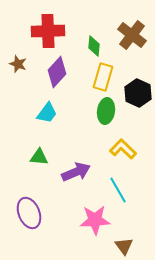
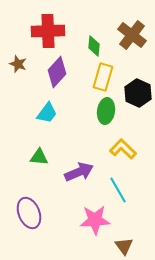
purple arrow: moved 3 px right
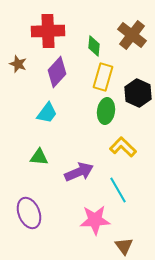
yellow L-shape: moved 2 px up
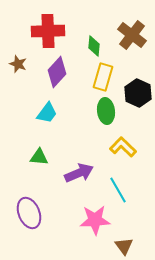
green ellipse: rotated 15 degrees counterclockwise
purple arrow: moved 1 px down
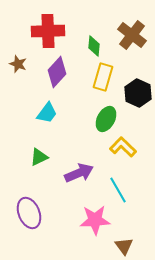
green ellipse: moved 8 px down; rotated 35 degrees clockwise
green triangle: rotated 30 degrees counterclockwise
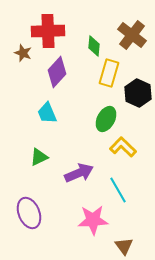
brown star: moved 5 px right, 11 px up
yellow rectangle: moved 6 px right, 4 px up
cyan trapezoid: rotated 120 degrees clockwise
pink star: moved 2 px left
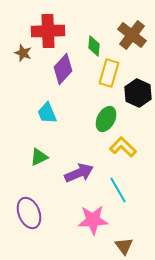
purple diamond: moved 6 px right, 3 px up
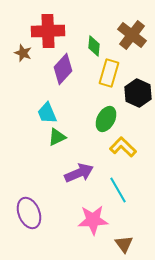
green triangle: moved 18 px right, 20 px up
brown triangle: moved 2 px up
